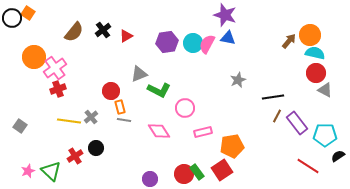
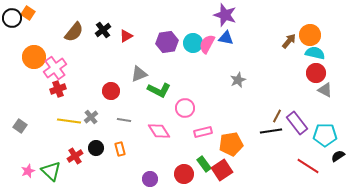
blue triangle at (228, 38): moved 2 px left
black line at (273, 97): moved 2 px left, 34 px down
orange rectangle at (120, 107): moved 42 px down
orange pentagon at (232, 146): moved 1 px left, 2 px up
green rectangle at (197, 172): moved 7 px right, 8 px up
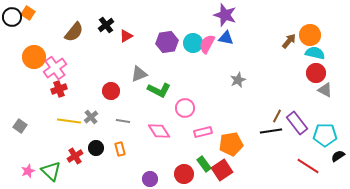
black circle at (12, 18): moved 1 px up
black cross at (103, 30): moved 3 px right, 5 px up
red cross at (58, 89): moved 1 px right
gray line at (124, 120): moved 1 px left, 1 px down
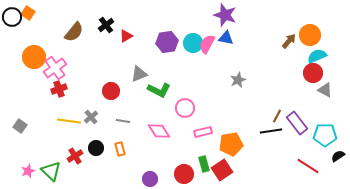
cyan semicircle at (315, 53): moved 2 px right, 3 px down; rotated 36 degrees counterclockwise
red circle at (316, 73): moved 3 px left
green rectangle at (204, 164): rotated 21 degrees clockwise
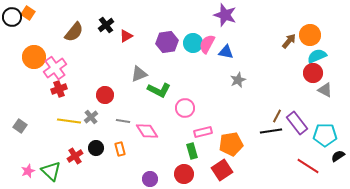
blue triangle at (226, 38): moved 14 px down
red circle at (111, 91): moved 6 px left, 4 px down
pink diamond at (159, 131): moved 12 px left
green rectangle at (204, 164): moved 12 px left, 13 px up
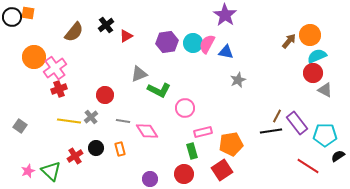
orange square at (28, 13): rotated 24 degrees counterclockwise
purple star at (225, 15): rotated 15 degrees clockwise
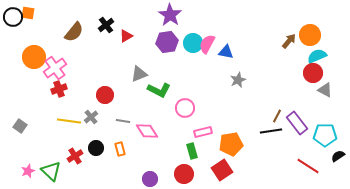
purple star at (225, 15): moved 55 px left
black circle at (12, 17): moved 1 px right
